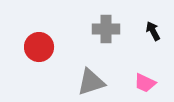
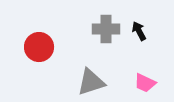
black arrow: moved 14 px left
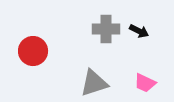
black arrow: rotated 144 degrees clockwise
red circle: moved 6 px left, 4 px down
gray triangle: moved 3 px right, 1 px down
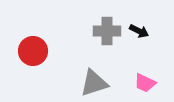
gray cross: moved 1 px right, 2 px down
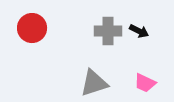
gray cross: moved 1 px right
red circle: moved 1 px left, 23 px up
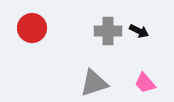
pink trapezoid: rotated 25 degrees clockwise
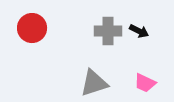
pink trapezoid: rotated 25 degrees counterclockwise
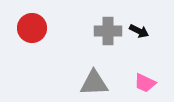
gray triangle: rotated 16 degrees clockwise
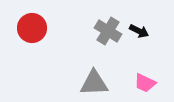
gray cross: rotated 32 degrees clockwise
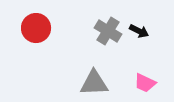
red circle: moved 4 px right
